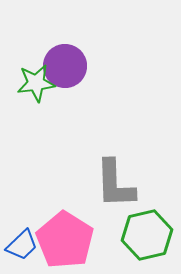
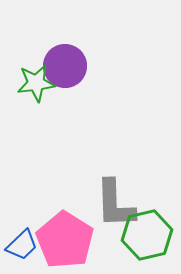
gray L-shape: moved 20 px down
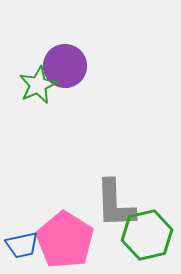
green star: moved 2 px right, 2 px down; rotated 18 degrees counterclockwise
blue trapezoid: rotated 32 degrees clockwise
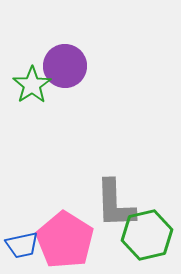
green star: moved 6 px left; rotated 9 degrees counterclockwise
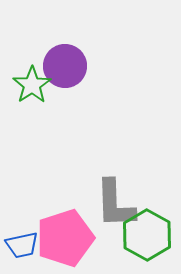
green hexagon: rotated 18 degrees counterclockwise
pink pentagon: moved 2 px up; rotated 22 degrees clockwise
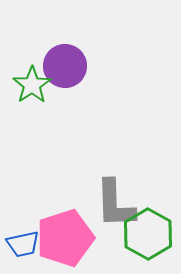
green hexagon: moved 1 px right, 1 px up
blue trapezoid: moved 1 px right, 1 px up
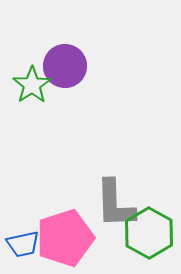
green hexagon: moved 1 px right, 1 px up
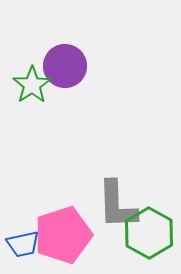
gray L-shape: moved 2 px right, 1 px down
pink pentagon: moved 2 px left, 3 px up
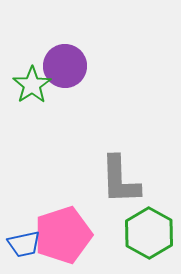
gray L-shape: moved 3 px right, 25 px up
blue trapezoid: moved 1 px right
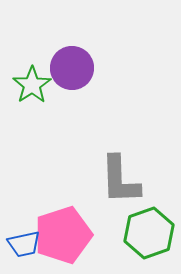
purple circle: moved 7 px right, 2 px down
green hexagon: rotated 12 degrees clockwise
